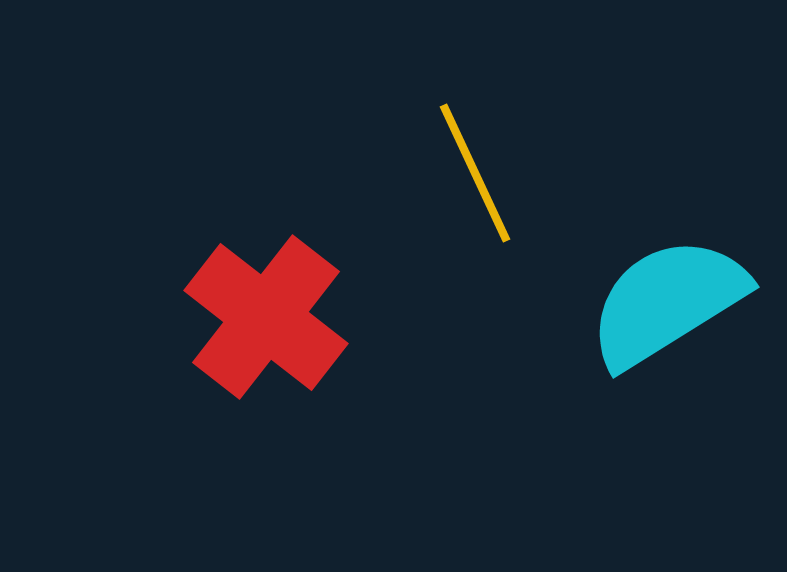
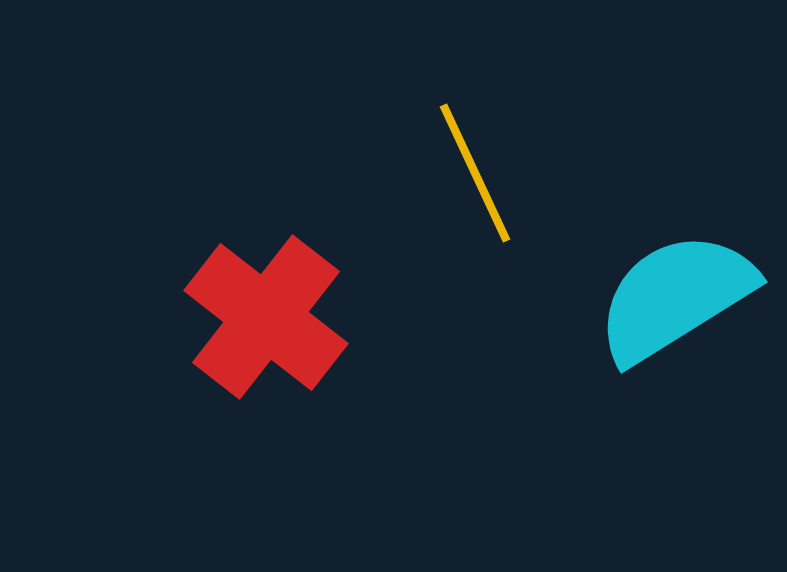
cyan semicircle: moved 8 px right, 5 px up
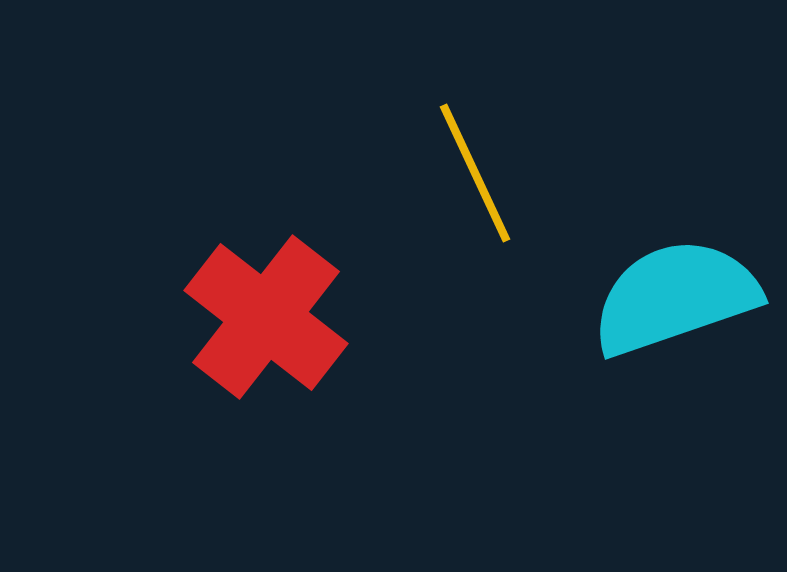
cyan semicircle: rotated 13 degrees clockwise
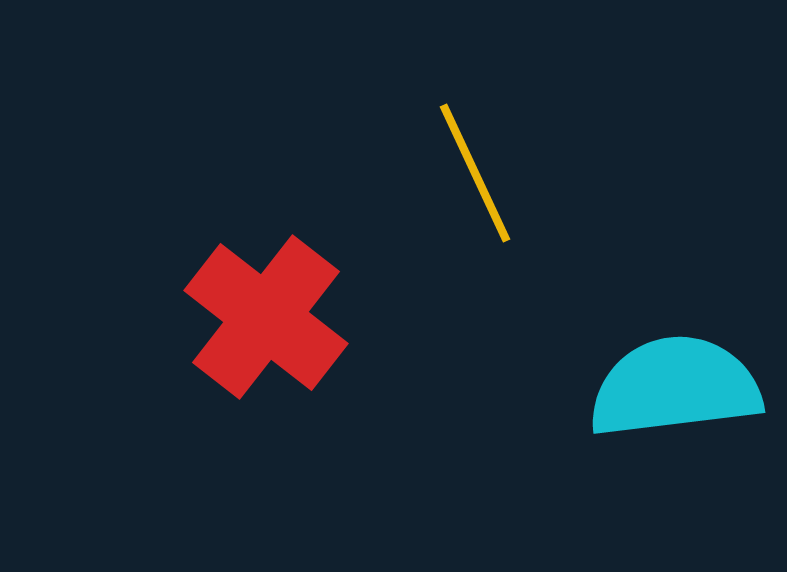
cyan semicircle: moved 90 px down; rotated 12 degrees clockwise
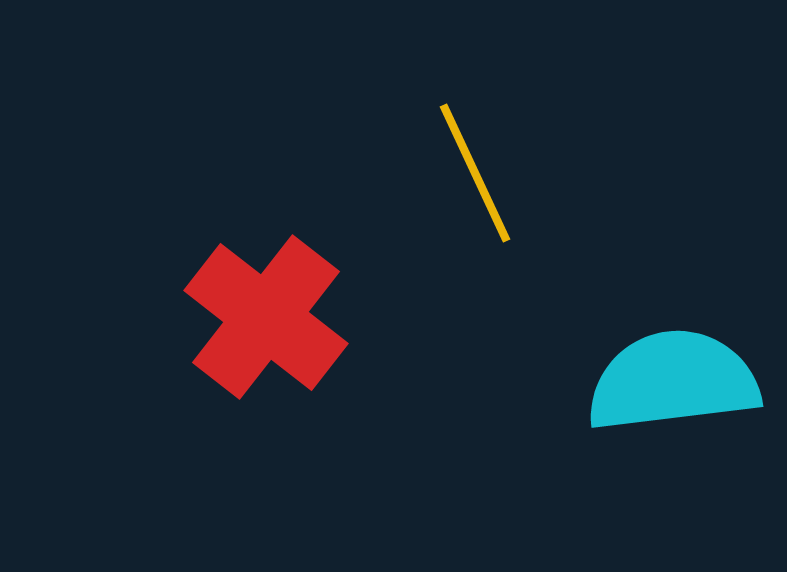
cyan semicircle: moved 2 px left, 6 px up
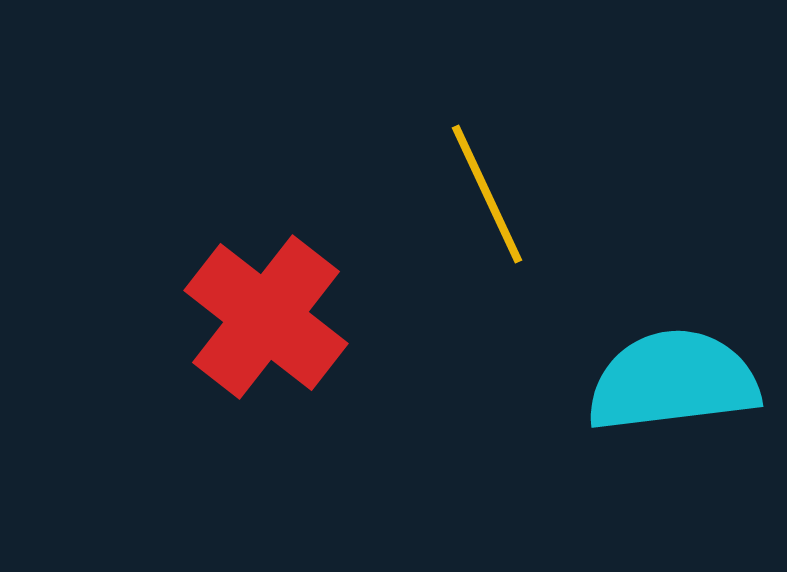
yellow line: moved 12 px right, 21 px down
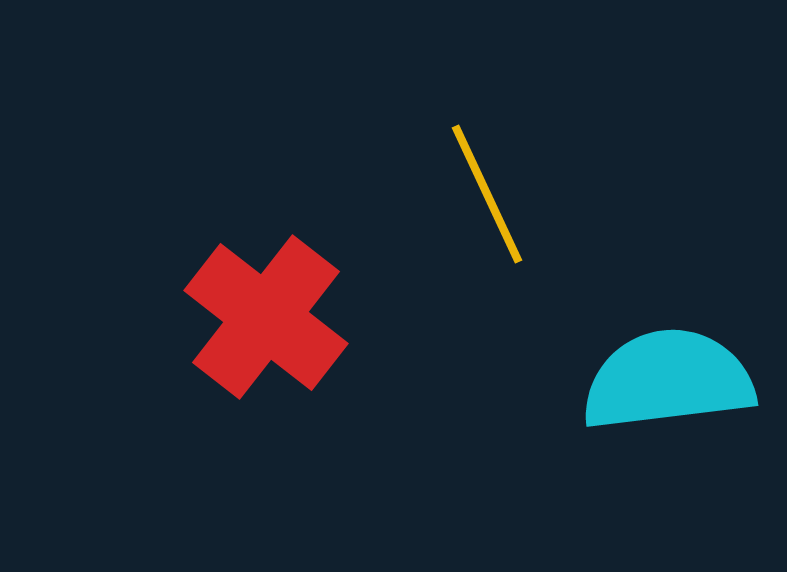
cyan semicircle: moved 5 px left, 1 px up
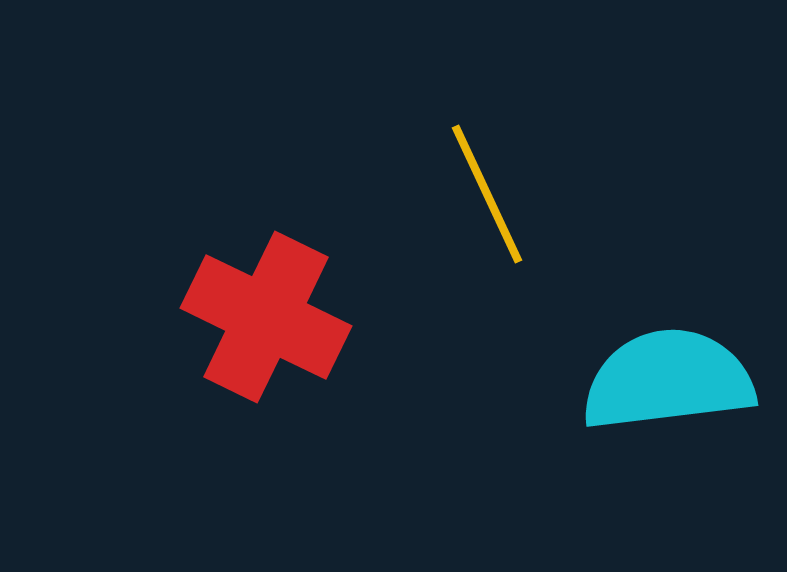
red cross: rotated 12 degrees counterclockwise
